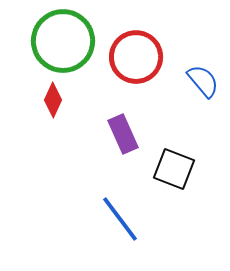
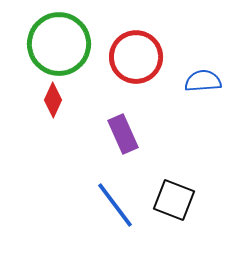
green circle: moved 4 px left, 3 px down
blue semicircle: rotated 54 degrees counterclockwise
black square: moved 31 px down
blue line: moved 5 px left, 14 px up
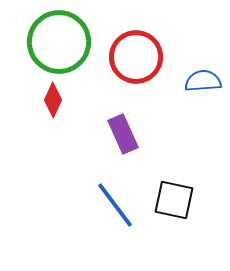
green circle: moved 2 px up
black square: rotated 9 degrees counterclockwise
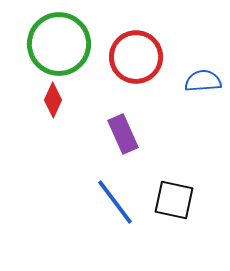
green circle: moved 2 px down
blue line: moved 3 px up
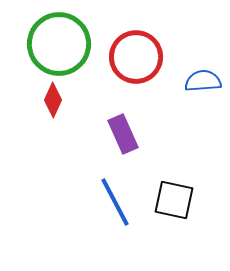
blue line: rotated 9 degrees clockwise
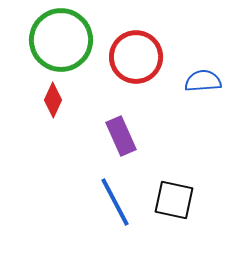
green circle: moved 2 px right, 4 px up
purple rectangle: moved 2 px left, 2 px down
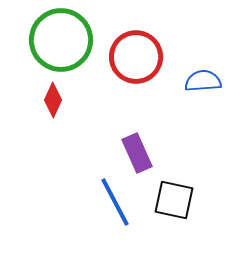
purple rectangle: moved 16 px right, 17 px down
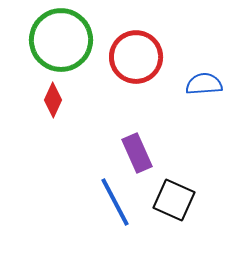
blue semicircle: moved 1 px right, 3 px down
black square: rotated 12 degrees clockwise
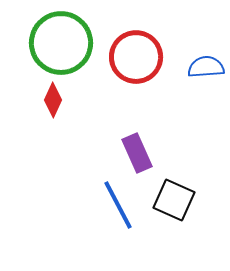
green circle: moved 3 px down
blue semicircle: moved 2 px right, 17 px up
blue line: moved 3 px right, 3 px down
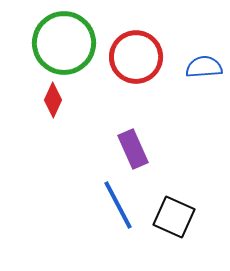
green circle: moved 3 px right
blue semicircle: moved 2 px left
purple rectangle: moved 4 px left, 4 px up
black square: moved 17 px down
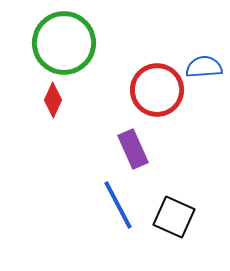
red circle: moved 21 px right, 33 px down
